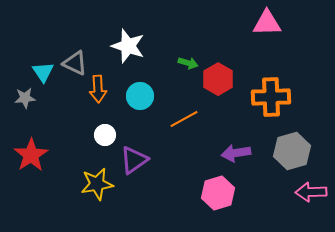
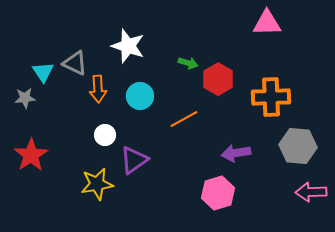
gray hexagon: moved 6 px right, 5 px up; rotated 21 degrees clockwise
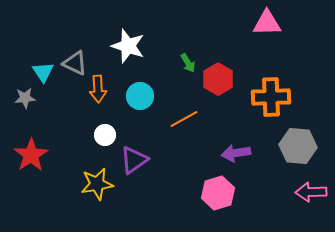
green arrow: rotated 42 degrees clockwise
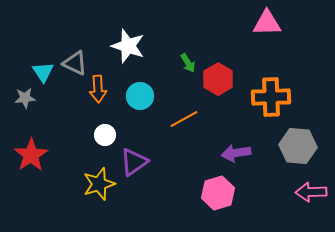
purple triangle: moved 2 px down
yellow star: moved 2 px right; rotated 8 degrees counterclockwise
